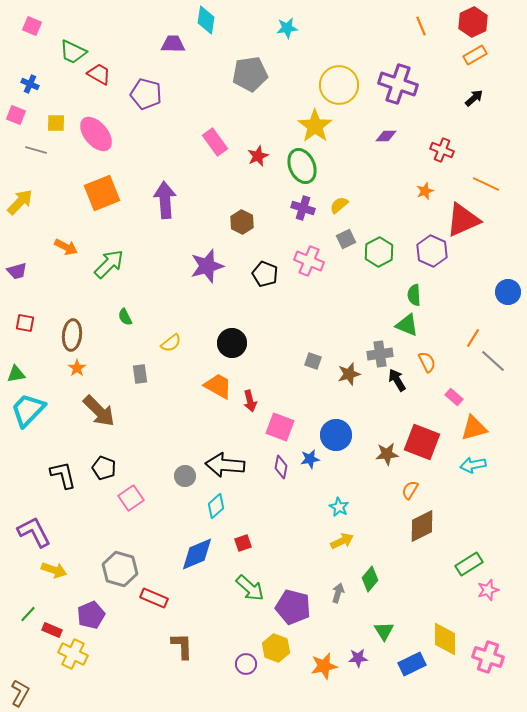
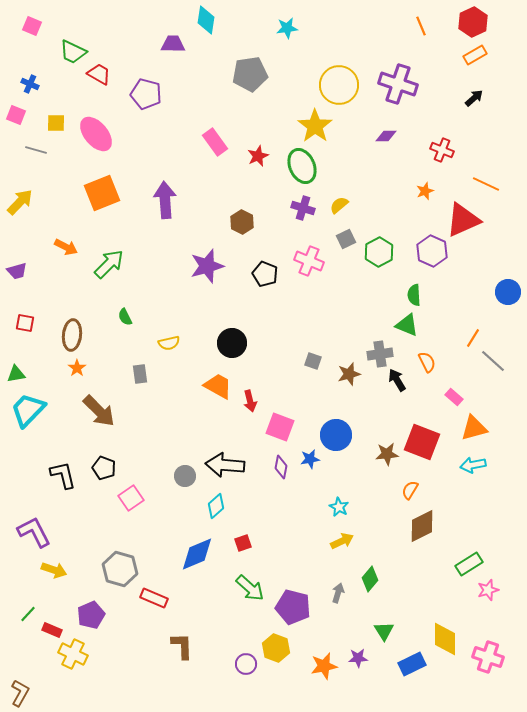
yellow semicircle at (171, 343): moved 2 px left; rotated 25 degrees clockwise
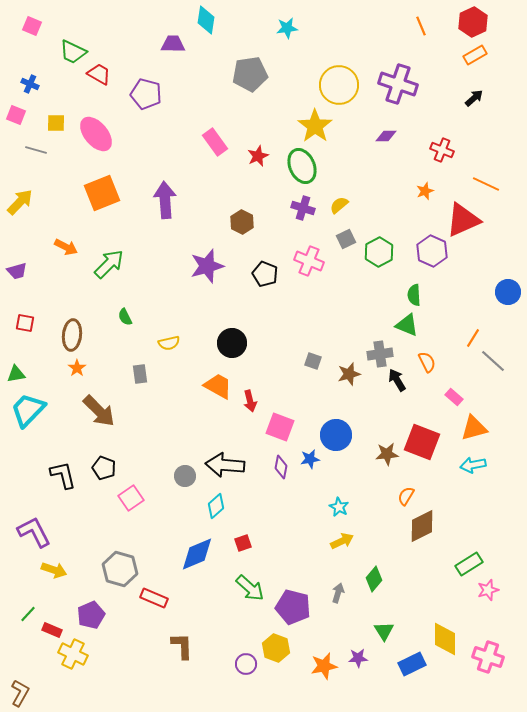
orange semicircle at (410, 490): moved 4 px left, 6 px down
green diamond at (370, 579): moved 4 px right
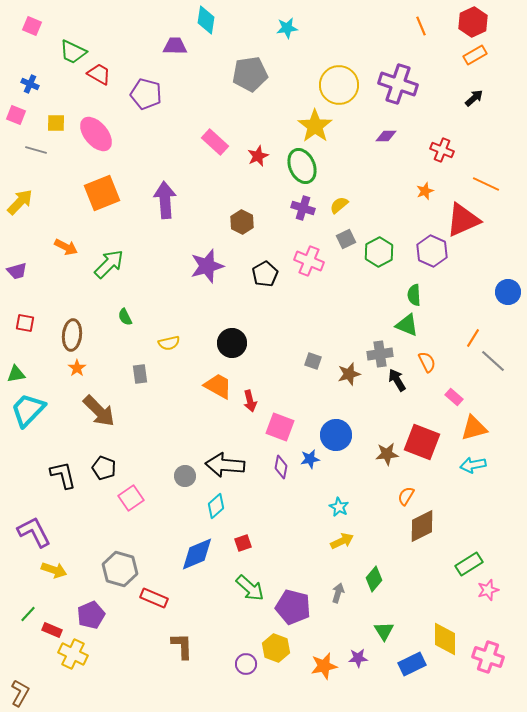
purple trapezoid at (173, 44): moved 2 px right, 2 px down
pink rectangle at (215, 142): rotated 12 degrees counterclockwise
black pentagon at (265, 274): rotated 20 degrees clockwise
